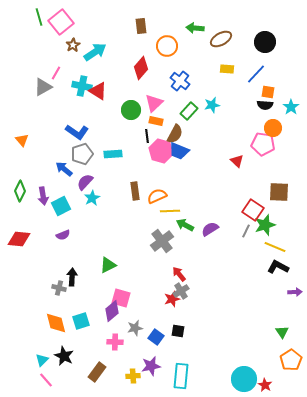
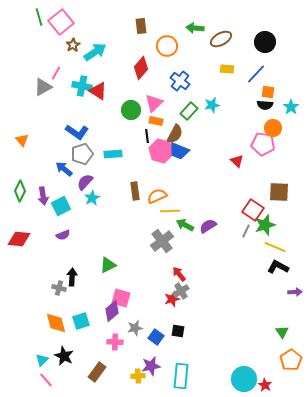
purple semicircle at (210, 229): moved 2 px left, 3 px up
yellow cross at (133, 376): moved 5 px right
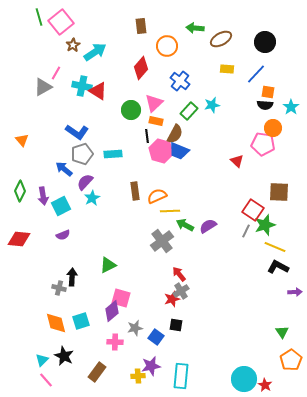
black square at (178, 331): moved 2 px left, 6 px up
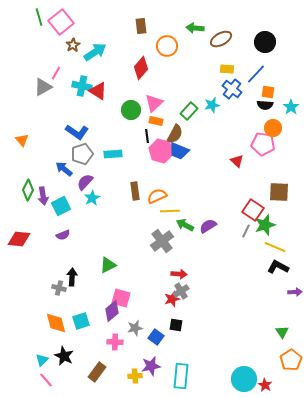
blue cross at (180, 81): moved 52 px right, 8 px down
green diamond at (20, 191): moved 8 px right, 1 px up
red arrow at (179, 274): rotated 133 degrees clockwise
yellow cross at (138, 376): moved 3 px left
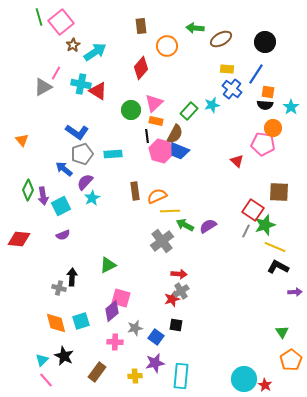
blue line at (256, 74): rotated 10 degrees counterclockwise
cyan cross at (82, 86): moved 1 px left, 2 px up
purple star at (151, 366): moved 4 px right, 3 px up
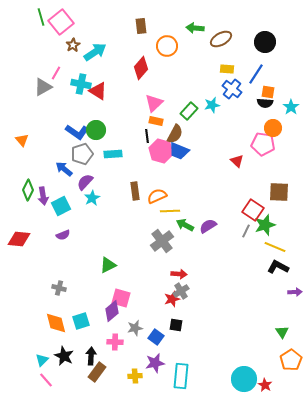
green line at (39, 17): moved 2 px right
black semicircle at (265, 105): moved 2 px up
green circle at (131, 110): moved 35 px left, 20 px down
black arrow at (72, 277): moved 19 px right, 79 px down
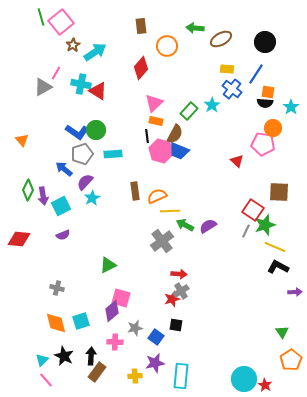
cyan star at (212, 105): rotated 21 degrees counterclockwise
gray cross at (59, 288): moved 2 px left
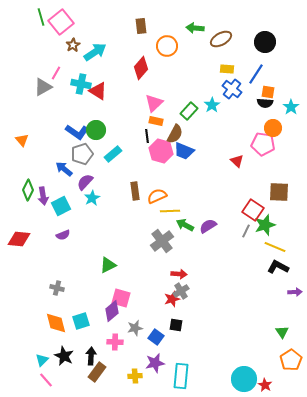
blue trapezoid at (179, 151): moved 5 px right
cyan rectangle at (113, 154): rotated 36 degrees counterclockwise
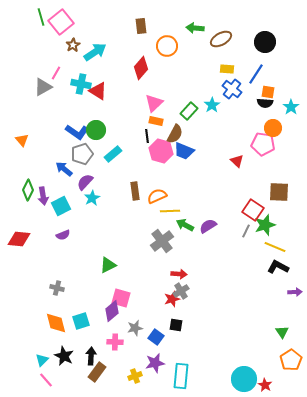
yellow cross at (135, 376): rotated 16 degrees counterclockwise
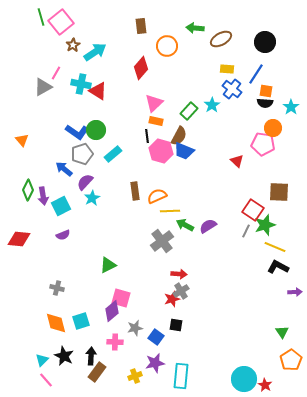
orange square at (268, 92): moved 2 px left, 1 px up
brown semicircle at (175, 134): moved 4 px right, 2 px down
